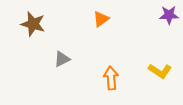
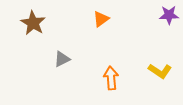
brown star: moved 1 px up; rotated 15 degrees clockwise
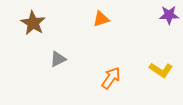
orange triangle: rotated 18 degrees clockwise
gray triangle: moved 4 px left
yellow L-shape: moved 1 px right, 1 px up
orange arrow: rotated 40 degrees clockwise
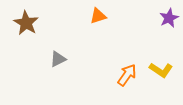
purple star: moved 3 px down; rotated 24 degrees counterclockwise
orange triangle: moved 3 px left, 3 px up
brown star: moved 7 px left
orange arrow: moved 16 px right, 3 px up
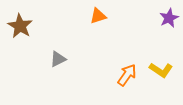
brown star: moved 6 px left, 3 px down
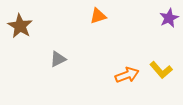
yellow L-shape: rotated 15 degrees clockwise
orange arrow: rotated 35 degrees clockwise
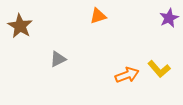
yellow L-shape: moved 2 px left, 1 px up
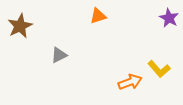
purple star: rotated 18 degrees counterclockwise
brown star: rotated 15 degrees clockwise
gray triangle: moved 1 px right, 4 px up
orange arrow: moved 3 px right, 7 px down
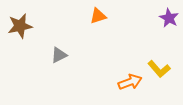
brown star: rotated 15 degrees clockwise
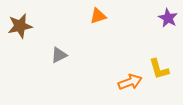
purple star: moved 1 px left
yellow L-shape: rotated 25 degrees clockwise
